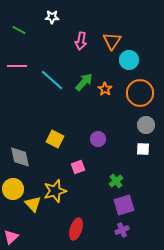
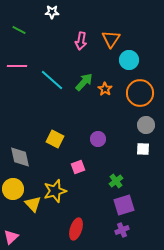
white star: moved 5 px up
orange triangle: moved 1 px left, 2 px up
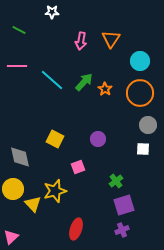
cyan circle: moved 11 px right, 1 px down
gray circle: moved 2 px right
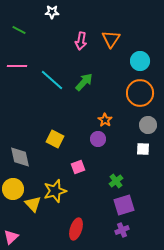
orange star: moved 31 px down
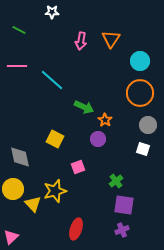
green arrow: moved 25 px down; rotated 72 degrees clockwise
white square: rotated 16 degrees clockwise
purple square: rotated 25 degrees clockwise
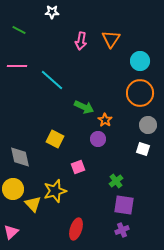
pink triangle: moved 5 px up
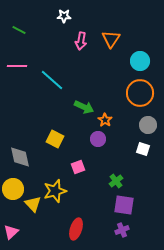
white star: moved 12 px right, 4 px down
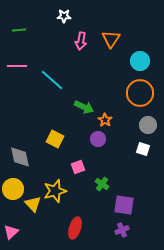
green line: rotated 32 degrees counterclockwise
green cross: moved 14 px left, 3 px down; rotated 16 degrees counterclockwise
red ellipse: moved 1 px left, 1 px up
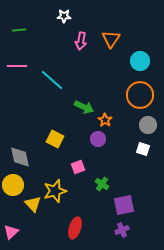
orange circle: moved 2 px down
yellow circle: moved 4 px up
purple square: rotated 20 degrees counterclockwise
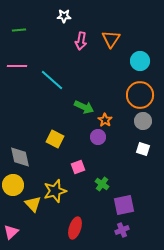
gray circle: moved 5 px left, 4 px up
purple circle: moved 2 px up
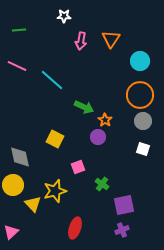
pink line: rotated 24 degrees clockwise
